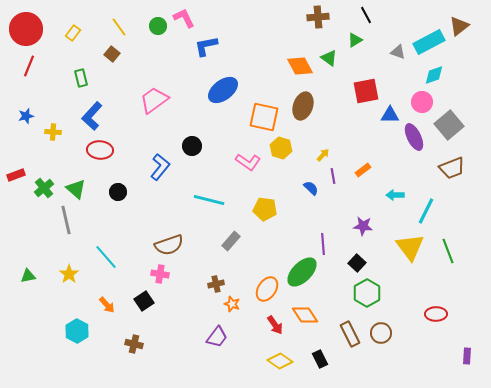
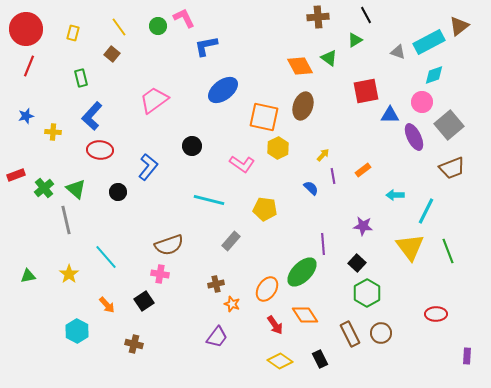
yellow rectangle at (73, 33): rotated 21 degrees counterclockwise
yellow hexagon at (281, 148): moved 3 px left; rotated 15 degrees clockwise
pink L-shape at (248, 162): moved 6 px left, 2 px down
blue L-shape at (160, 167): moved 12 px left
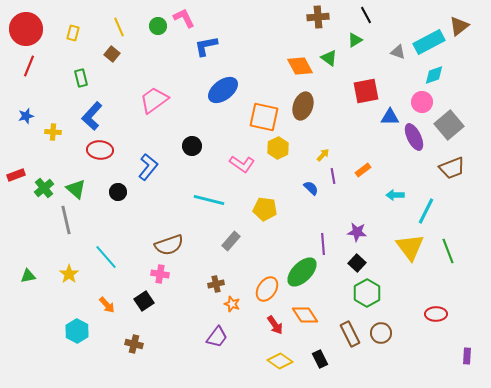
yellow line at (119, 27): rotated 12 degrees clockwise
blue triangle at (390, 115): moved 2 px down
purple star at (363, 226): moved 6 px left, 6 px down
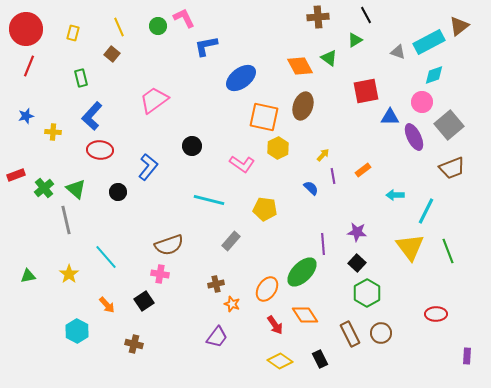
blue ellipse at (223, 90): moved 18 px right, 12 px up
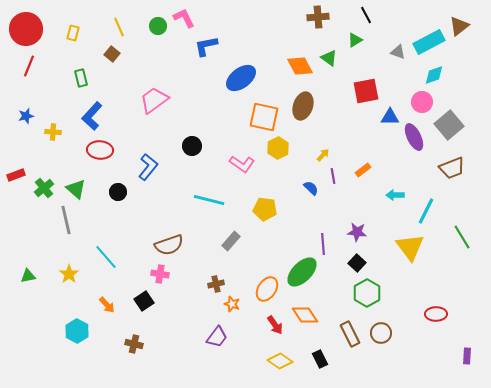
green line at (448, 251): moved 14 px right, 14 px up; rotated 10 degrees counterclockwise
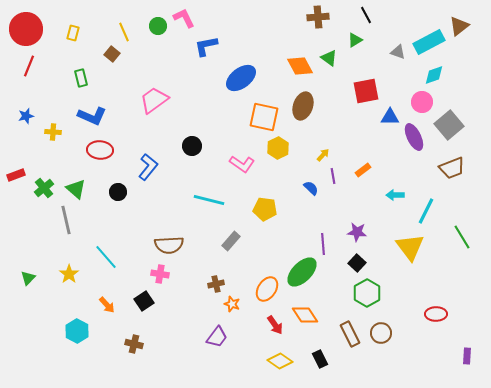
yellow line at (119, 27): moved 5 px right, 5 px down
blue L-shape at (92, 116): rotated 108 degrees counterclockwise
brown semicircle at (169, 245): rotated 16 degrees clockwise
green triangle at (28, 276): moved 2 px down; rotated 35 degrees counterclockwise
